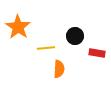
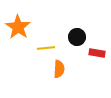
black circle: moved 2 px right, 1 px down
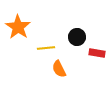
orange semicircle: rotated 150 degrees clockwise
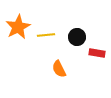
orange star: rotated 10 degrees clockwise
yellow line: moved 13 px up
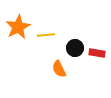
black circle: moved 2 px left, 11 px down
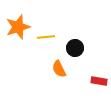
orange star: rotated 10 degrees clockwise
yellow line: moved 2 px down
red rectangle: moved 2 px right, 28 px down
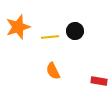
yellow line: moved 4 px right
black circle: moved 17 px up
orange semicircle: moved 6 px left, 2 px down
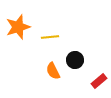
black circle: moved 29 px down
red rectangle: rotated 49 degrees counterclockwise
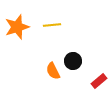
orange star: moved 1 px left
yellow line: moved 2 px right, 12 px up
black circle: moved 2 px left, 1 px down
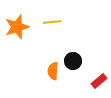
yellow line: moved 3 px up
orange semicircle: rotated 30 degrees clockwise
